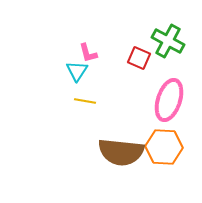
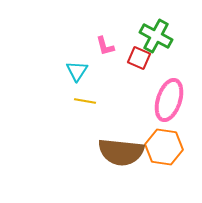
green cross: moved 12 px left, 5 px up
pink L-shape: moved 17 px right, 7 px up
orange hexagon: rotated 6 degrees clockwise
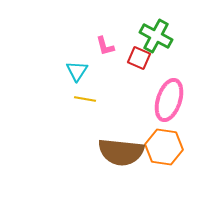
yellow line: moved 2 px up
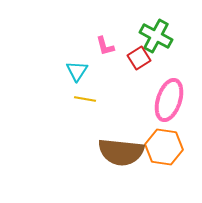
red square: rotated 35 degrees clockwise
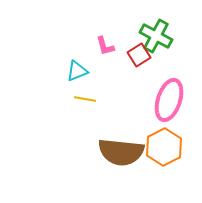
red square: moved 3 px up
cyan triangle: rotated 35 degrees clockwise
orange hexagon: rotated 24 degrees clockwise
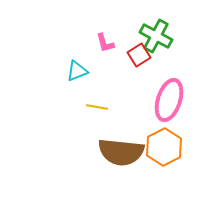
pink L-shape: moved 3 px up
yellow line: moved 12 px right, 8 px down
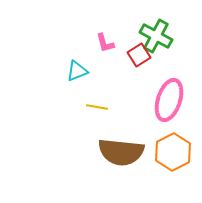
orange hexagon: moved 9 px right, 5 px down
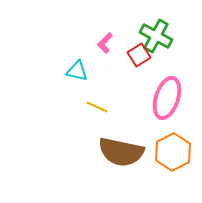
pink L-shape: rotated 60 degrees clockwise
cyan triangle: rotated 35 degrees clockwise
pink ellipse: moved 2 px left, 2 px up
yellow line: rotated 15 degrees clockwise
brown semicircle: rotated 6 degrees clockwise
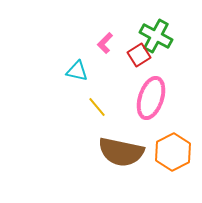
pink ellipse: moved 16 px left
yellow line: rotated 25 degrees clockwise
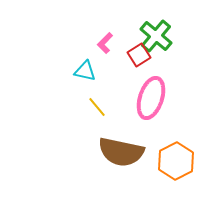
green cross: rotated 12 degrees clockwise
cyan triangle: moved 8 px right
orange hexagon: moved 3 px right, 9 px down
